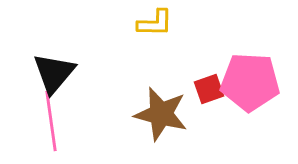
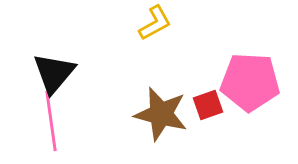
yellow L-shape: rotated 30 degrees counterclockwise
red square: moved 1 px left, 16 px down
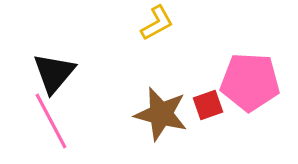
yellow L-shape: moved 2 px right
pink line: rotated 20 degrees counterclockwise
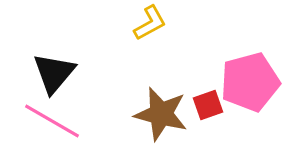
yellow L-shape: moved 7 px left
pink pentagon: rotated 18 degrees counterclockwise
pink line: moved 1 px right; rotated 32 degrees counterclockwise
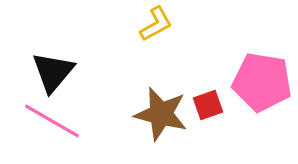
yellow L-shape: moved 6 px right, 1 px down
black triangle: moved 1 px left, 1 px up
pink pentagon: moved 12 px right; rotated 24 degrees clockwise
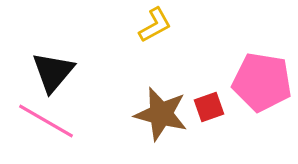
yellow L-shape: moved 1 px left, 1 px down
red square: moved 1 px right, 2 px down
pink line: moved 6 px left
